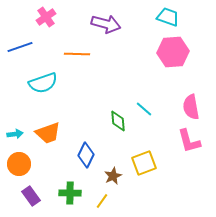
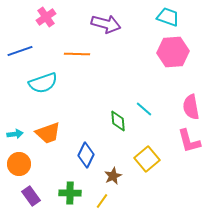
blue line: moved 4 px down
yellow square: moved 3 px right, 4 px up; rotated 20 degrees counterclockwise
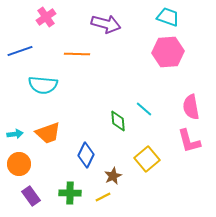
pink hexagon: moved 5 px left
cyan semicircle: moved 2 px down; rotated 24 degrees clockwise
yellow line: moved 1 px right, 4 px up; rotated 28 degrees clockwise
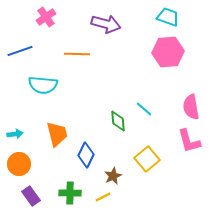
orange trapezoid: moved 9 px right, 1 px down; rotated 84 degrees counterclockwise
